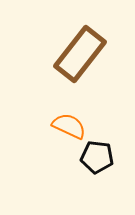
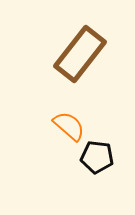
orange semicircle: rotated 16 degrees clockwise
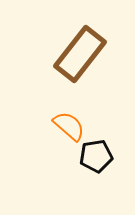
black pentagon: moved 1 px left, 1 px up; rotated 16 degrees counterclockwise
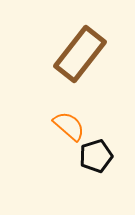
black pentagon: rotated 8 degrees counterclockwise
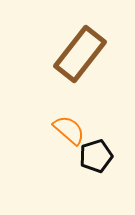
orange semicircle: moved 4 px down
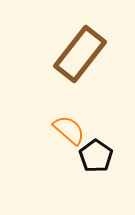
black pentagon: rotated 20 degrees counterclockwise
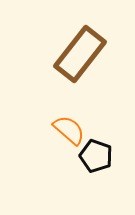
black pentagon: rotated 16 degrees counterclockwise
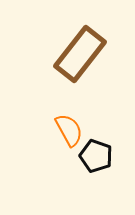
orange semicircle: rotated 20 degrees clockwise
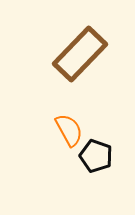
brown rectangle: rotated 6 degrees clockwise
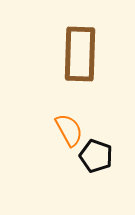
brown rectangle: rotated 42 degrees counterclockwise
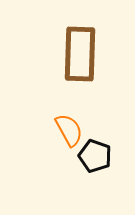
black pentagon: moved 1 px left
